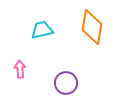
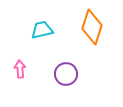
orange diamond: rotated 8 degrees clockwise
purple circle: moved 9 px up
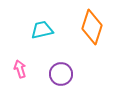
pink arrow: rotated 12 degrees counterclockwise
purple circle: moved 5 px left
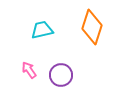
pink arrow: moved 9 px right, 1 px down; rotated 18 degrees counterclockwise
purple circle: moved 1 px down
